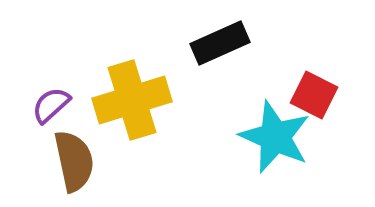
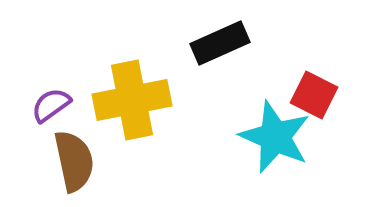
yellow cross: rotated 6 degrees clockwise
purple semicircle: rotated 6 degrees clockwise
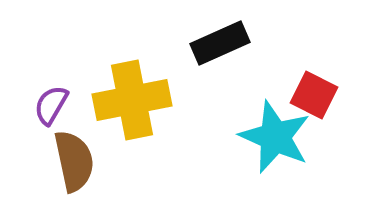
purple semicircle: rotated 24 degrees counterclockwise
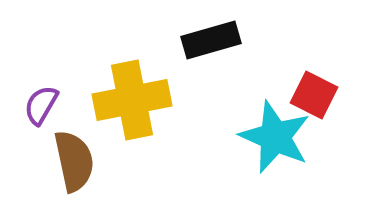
black rectangle: moved 9 px left, 3 px up; rotated 8 degrees clockwise
purple semicircle: moved 10 px left
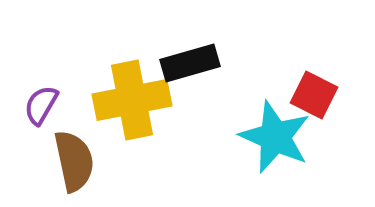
black rectangle: moved 21 px left, 23 px down
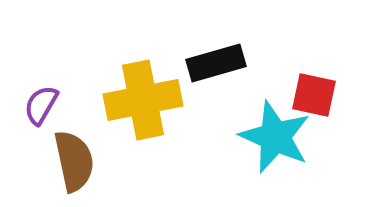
black rectangle: moved 26 px right
red square: rotated 15 degrees counterclockwise
yellow cross: moved 11 px right
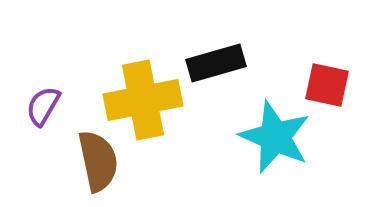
red square: moved 13 px right, 10 px up
purple semicircle: moved 2 px right, 1 px down
brown semicircle: moved 24 px right
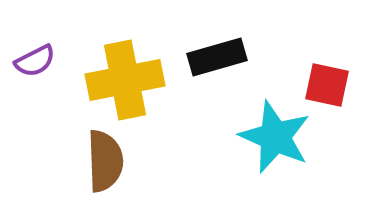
black rectangle: moved 1 px right, 6 px up
yellow cross: moved 18 px left, 20 px up
purple semicircle: moved 8 px left, 45 px up; rotated 147 degrees counterclockwise
brown semicircle: moved 7 px right; rotated 10 degrees clockwise
